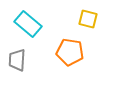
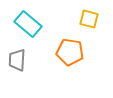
yellow square: moved 1 px right
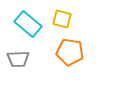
yellow square: moved 27 px left
gray trapezoid: moved 1 px right, 1 px up; rotated 95 degrees counterclockwise
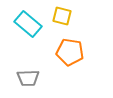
yellow square: moved 3 px up
gray trapezoid: moved 10 px right, 19 px down
